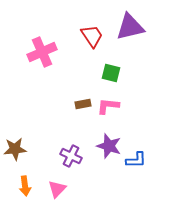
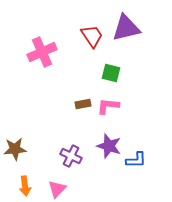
purple triangle: moved 4 px left, 1 px down
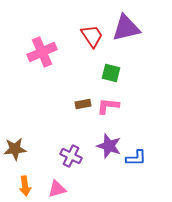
blue L-shape: moved 2 px up
pink triangle: rotated 30 degrees clockwise
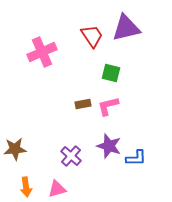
pink L-shape: rotated 20 degrees counterclockwise
purple cross: rotated 15 degrees clockwise
orange arrow: moved 1 px right, 1 px down
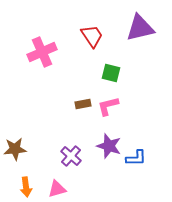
purple triangle: moved 14 px right
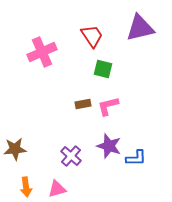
green square: moved 8 px left, 4 px up
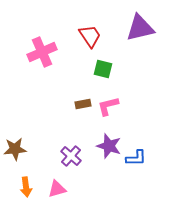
red trapezoid: moved 2 px left
